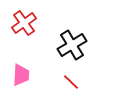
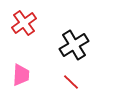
black cross: moved 2 px right
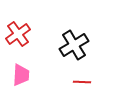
red cross: moved 6 px left, 11 px down
red line: moved 11 px right; rotated 42 degrees counterclockwise
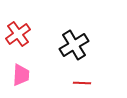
red line: moved 1 px down
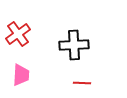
black cross: rotated 28 degrees clockwise
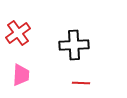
red cross: moved 1 px up
red line: moved 1 px left
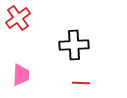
red cross: moved 15 px up
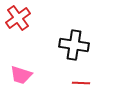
black cross: rotated 12 degrees clockwise
pink trapezoid: rotated 105 degrees clockwise
